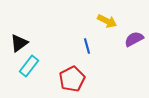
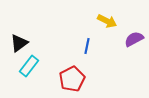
blue line: rotated 28 degrees clockwise
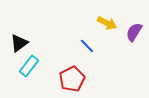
yellow arrow: moved 2 px down
purple semicircle: moved 7 px up; rotated 30 degrees counterclockwise
blue line: rotated 56 degrees counterclockwise
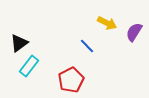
red pentagon: moved 1 px left, 1 px down
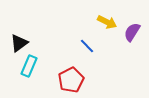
yellow arrow: moved 1 px up
purple semicircle: moved 2 px left
cyan rectangle: rotated 15 degrees counterclockwise
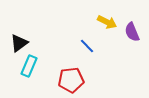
purple semicircle: rotated 54 degrees counterclockwise
red pentagon: rotated 20 degrees clockwise
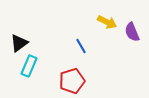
blue line: moved 6 px left; rotated 14 degrees clockwise
red pentagon: moved 1 px right, 1 px down; rotated 10 degrees counterclockwise
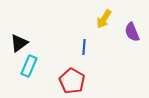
yellow arrow: moved 3 px left, 3 px up; rotated 96 degrees clockwise
blue line: moved 3 px right, 1 px down; rotated 35 degrees clockwise
red pentagon: rotated 25 degrees counterclockwise
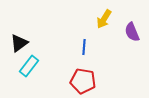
cyan rectangle: rotated 15 degrees clockwise
red pentagon: moved 11 px right; rotated 20 degrees counterclockwise
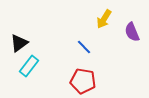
blue line: rotated 49 degrees counterclockwise
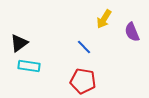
cyan rectangle: rotated 60 degrees clockwise
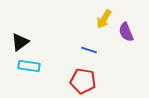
purple semicircle: moved 6 px left
black triangle: moved 1 px right, 1 px up
blue line: moved 5 px right, 3 px down; rotated 28 degrees counterclockwise
